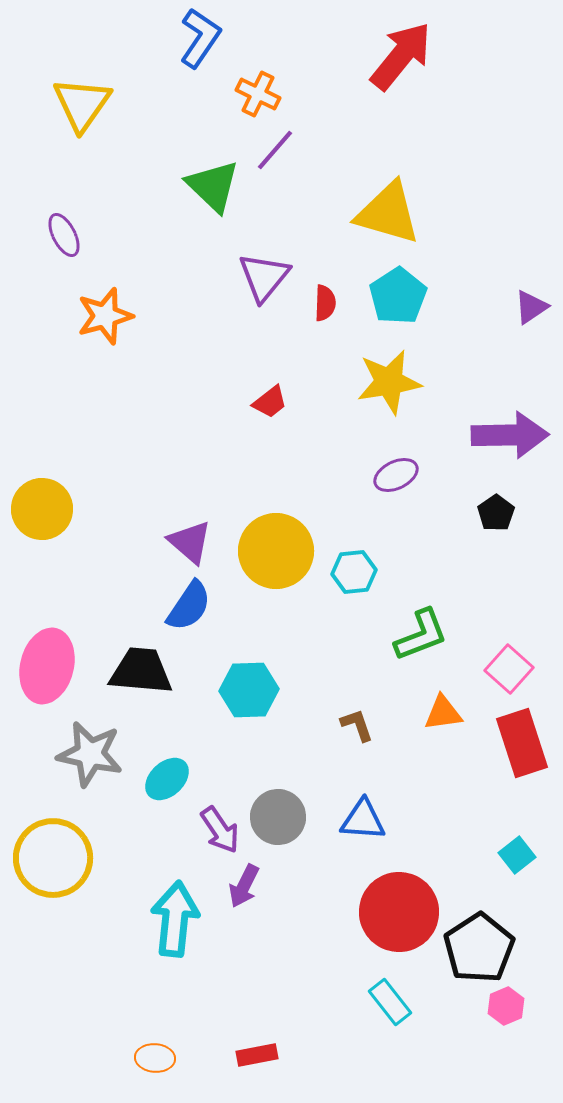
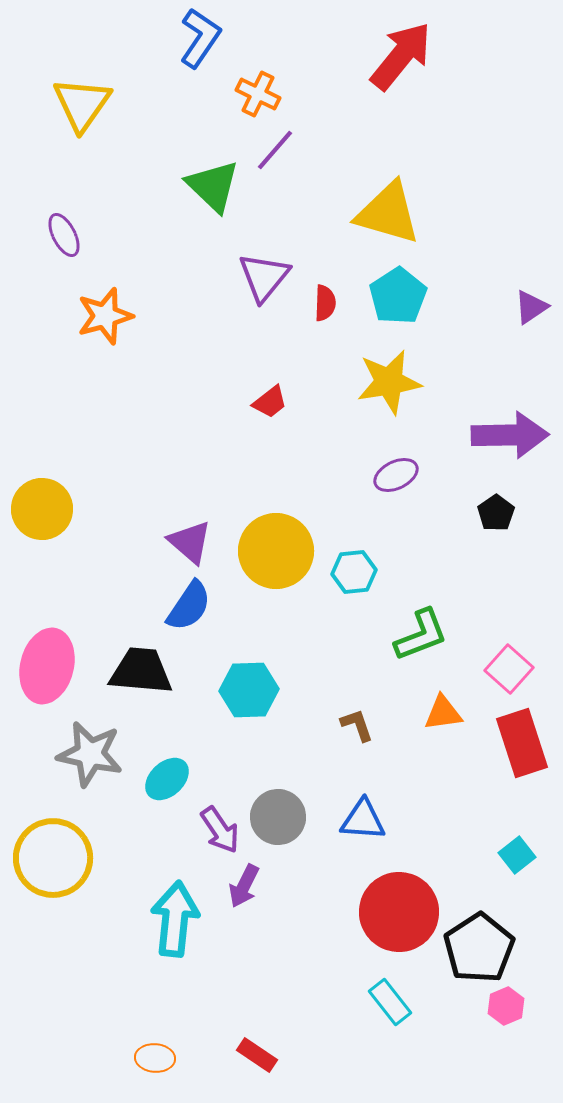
red rectangle at (257, 1055): rotated 45 degrees clockwise
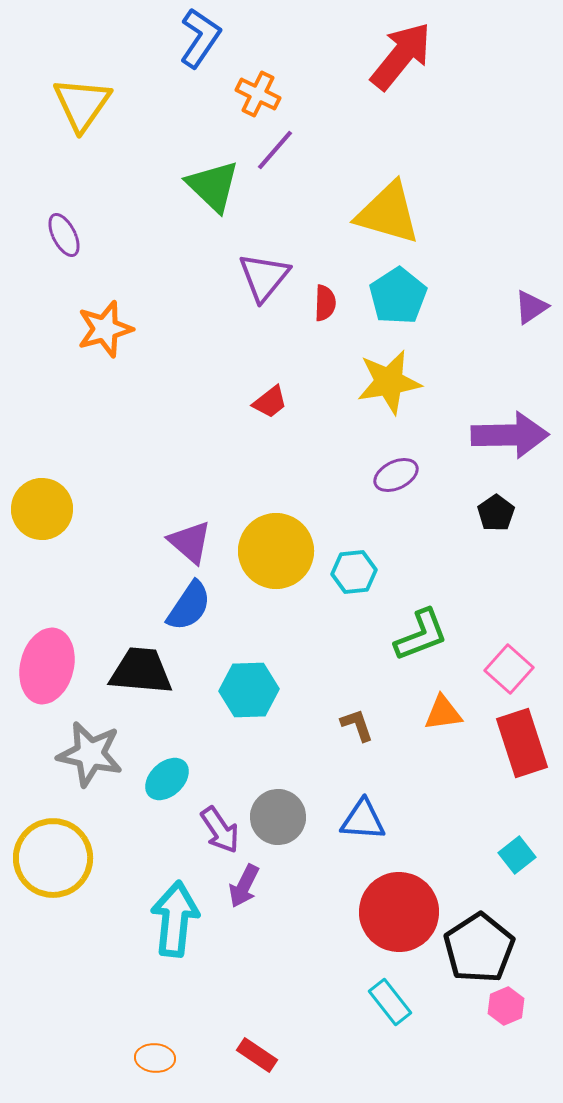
orange star at (105, 316): moved 13 px down
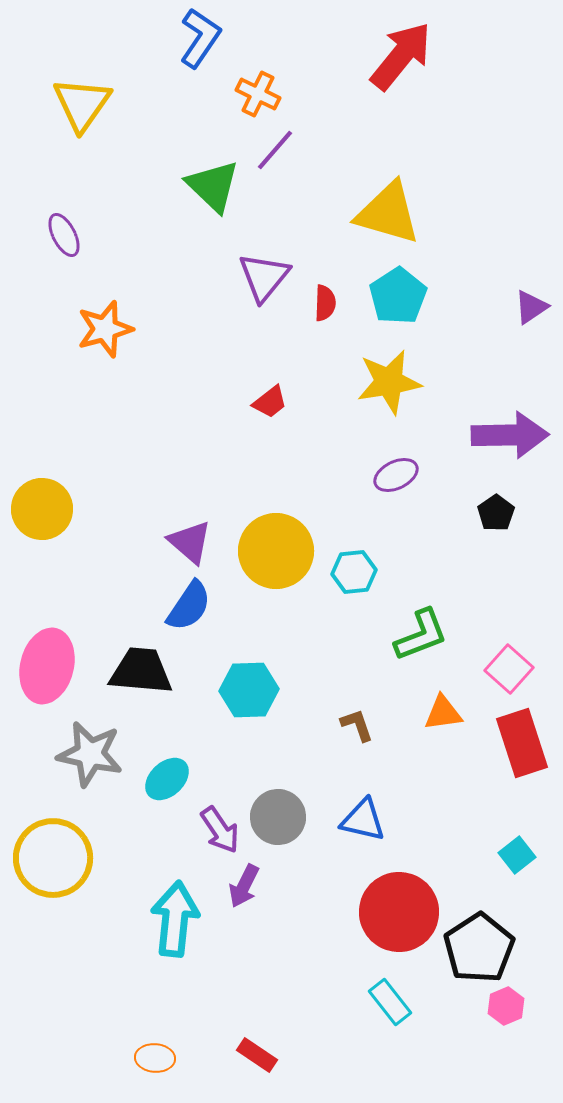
blue triangle at (363, 820): rotated 9 degrees clockwise
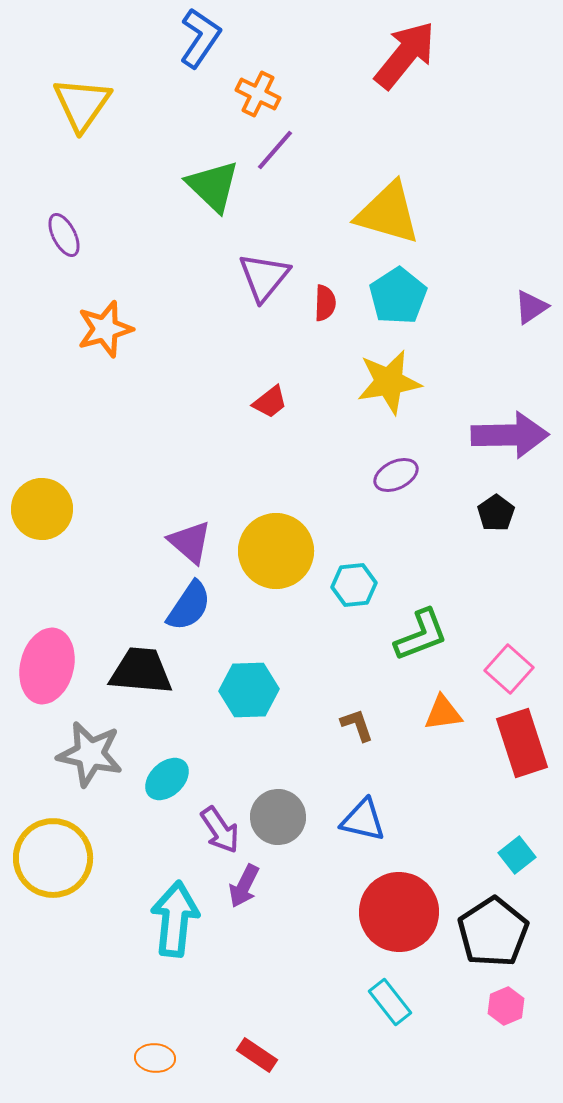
red arrow at (401, 56): moved 4 px right, 1 px up
cyan hexagon at (354, 572): moved 13 px down
black pentagon at (479, 948): moved 14 px right, 16 px up
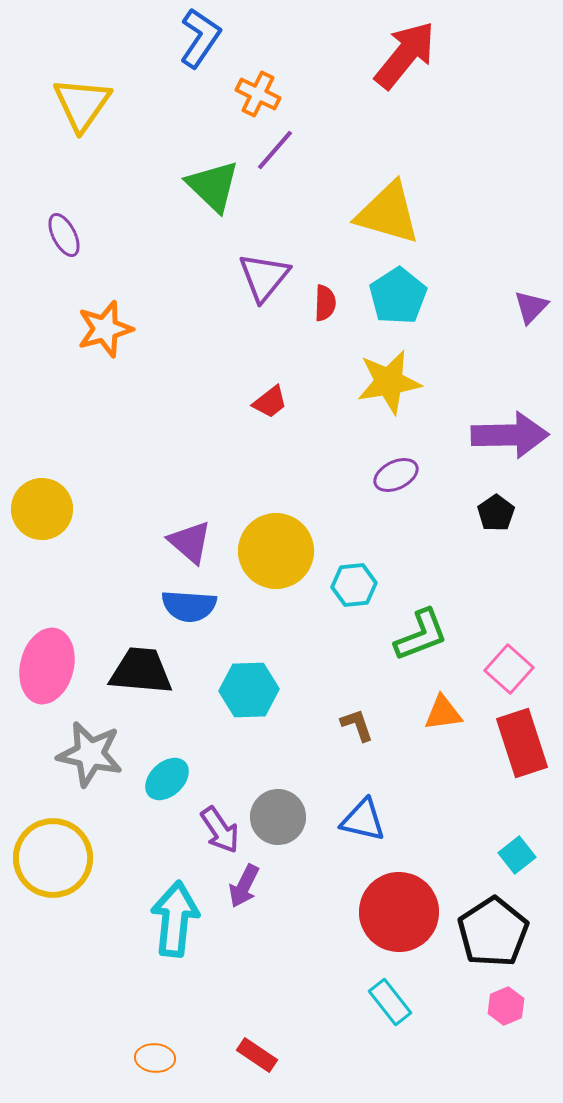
purple triangle at (531, 307): rotated 12 degrees counterclockwise
blue semicircle at (189, 606): rotated 60 degrees clockwise
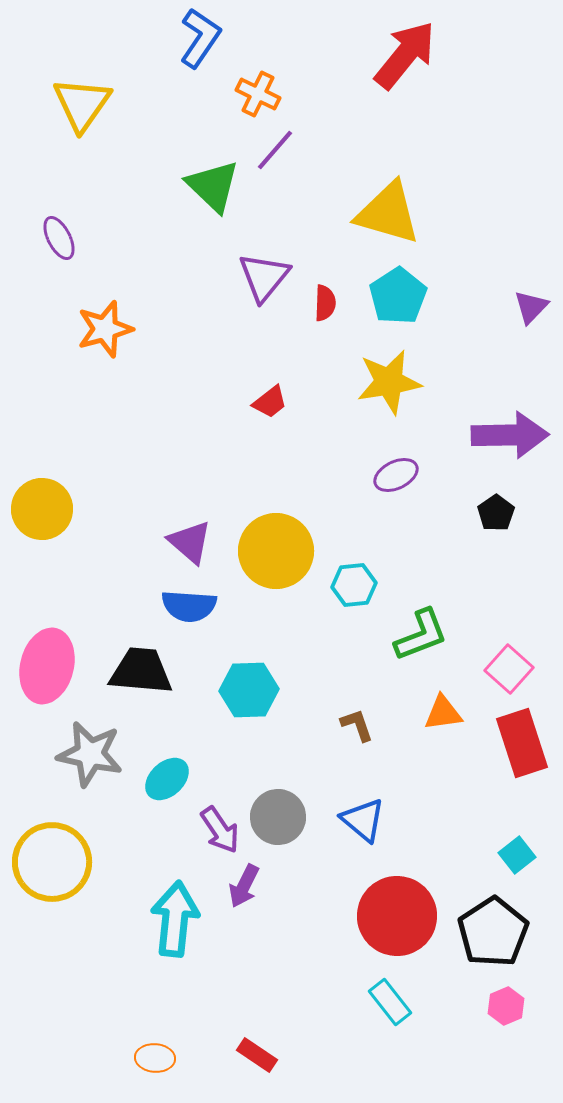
purple ellipse at (64, 235): moved 5 px left, 3 px down
blue triangle at (363, 820): rotated 27 degrees clockwise
yellow circle at (53, 858): moved 1 px left, 4 px down
red circle at (399, 912): moved 2 px left, 4 px down
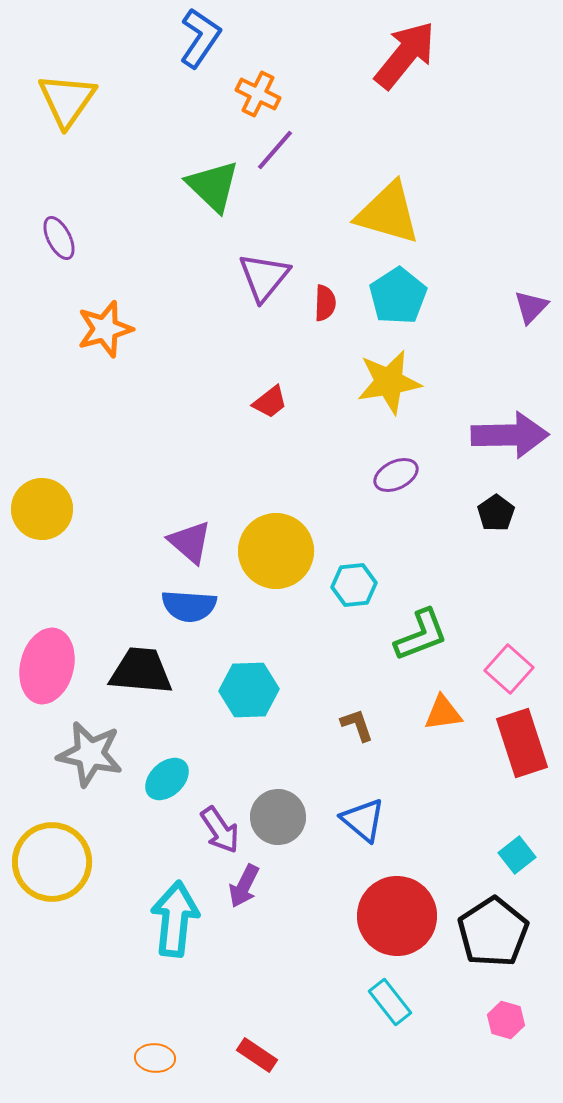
yellow triangle at (82, 104): moved 15 px left, 4 px up
pink hexagon at (506, 1006): moved 14 px down; rotated 21 degrees counterclockwise
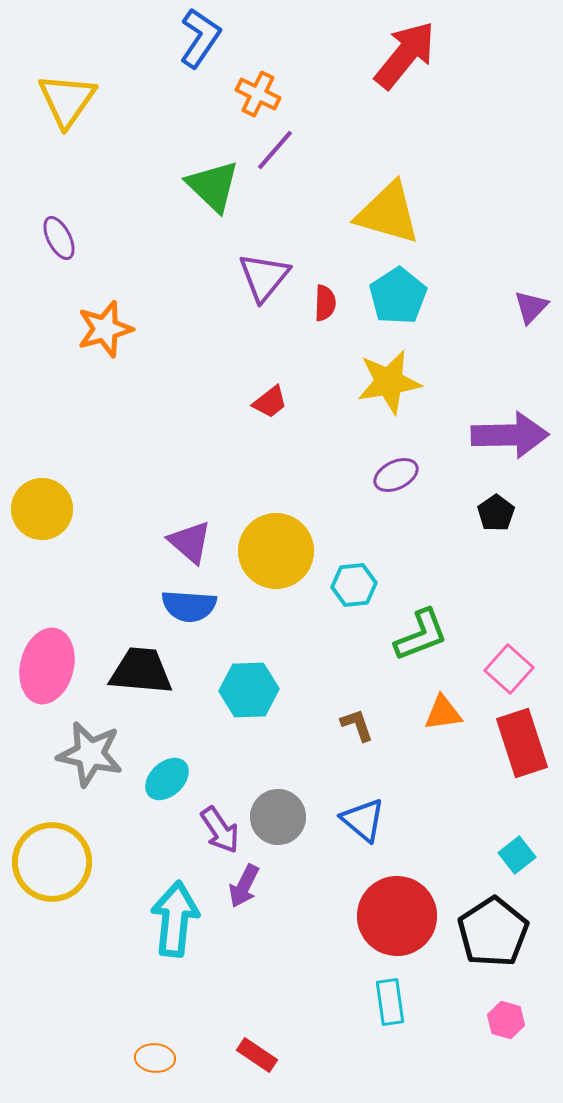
cyan rectangle at (390, 1002): rotated 30 degrees clockwise
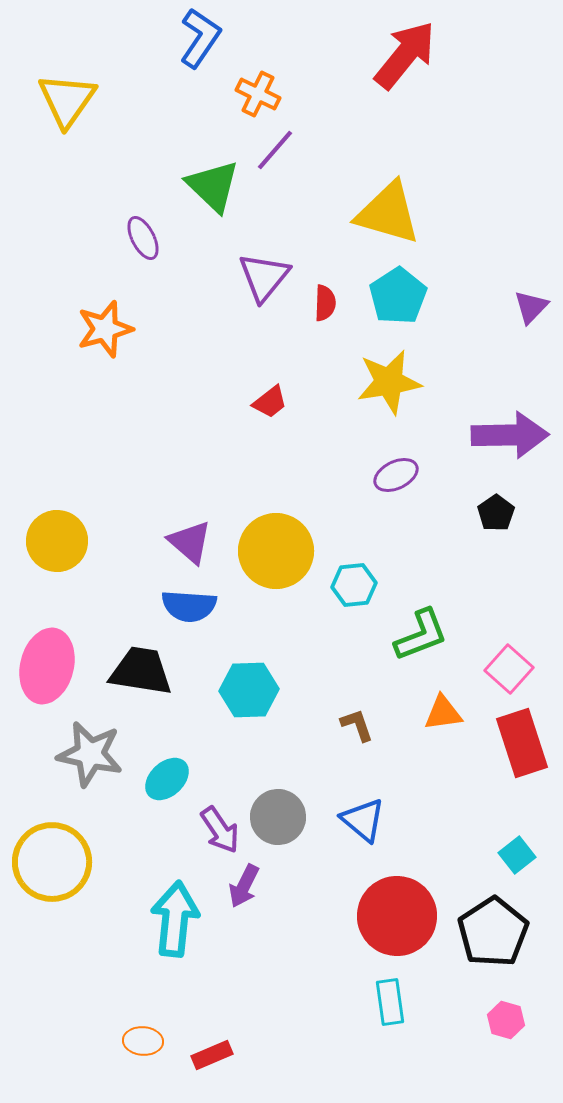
purple ellipse at (59, 238): moved 84 px right
yellow circle at (42, 509): moved 15 px right, 32 px down
black trapezoid at (141, 671): rotated 4 degrees clockwise
red rectangle at (257, 1055): moved 45 px left; rotated 57 degrees counterclockwise
orange ellipse at (155, 1058): moved 12 px left, 17 px up
